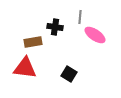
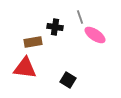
gray line: rotated 24 degrees counterclockwise
black square: moved 1 px left, 6 px down
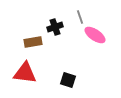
black cross: rotated 28 degrees counterclockwise
red triangle: moved 5 px down
black square: rotated 14 degrees counterclockwise
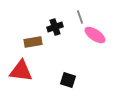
red triangle: moved 4 px left, 2 px up
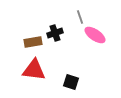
black cross: moved 6 px down
red triangle: moved 13 px right, 1 px up
black square: moved 3 px right, 2 px down
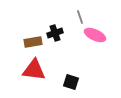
pink ellipse: rotated 10 degrees counterclockwise
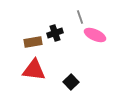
black square: rotated 28 degrees clockwise
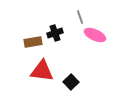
red triangle: moved 8 px right, 1 px down
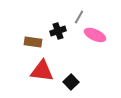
gray line: moved 1 px left; rotated 48 degrees clockwise
black cross: moved 3 px right, 2 px up
brown rectangle: rotated 18 degrees clockwise
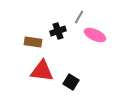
black square: rotated 14 degrees counterclockwise
